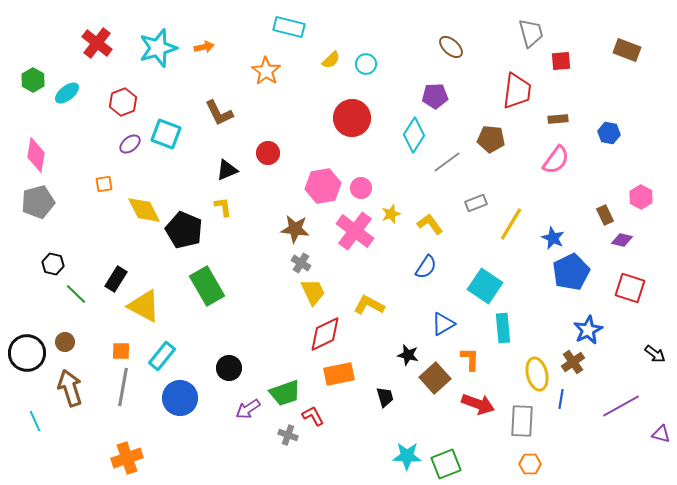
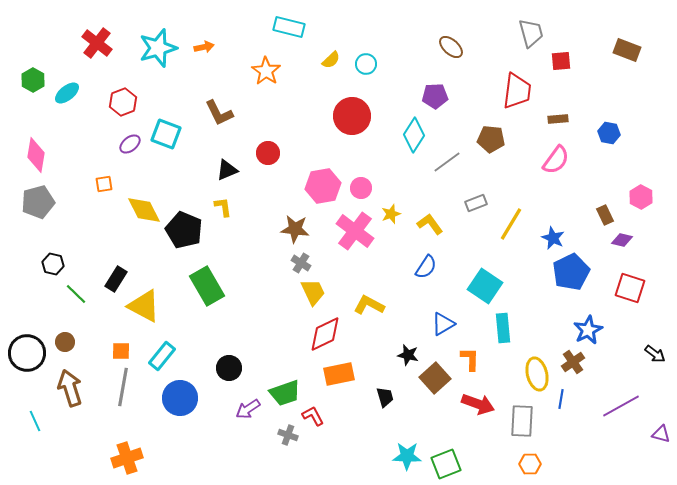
red circle at (352, 118): moved 2 px up
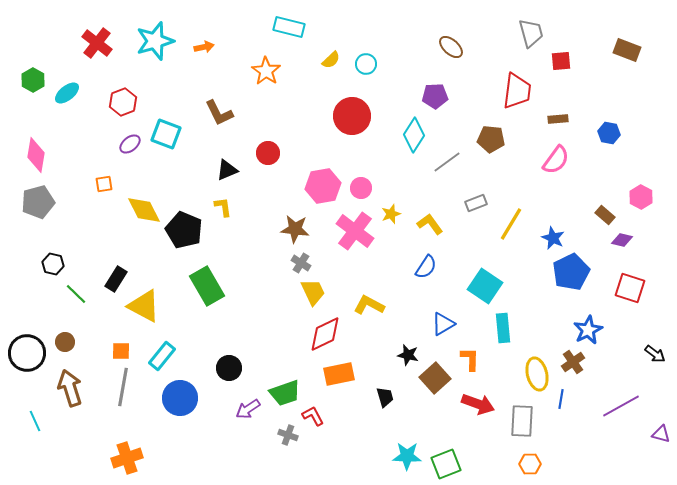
cyan star at (158, 48): moved 3 px left, 7 px up
brown rectangle at (605, 215): rotated 24 degrees counterclockwise
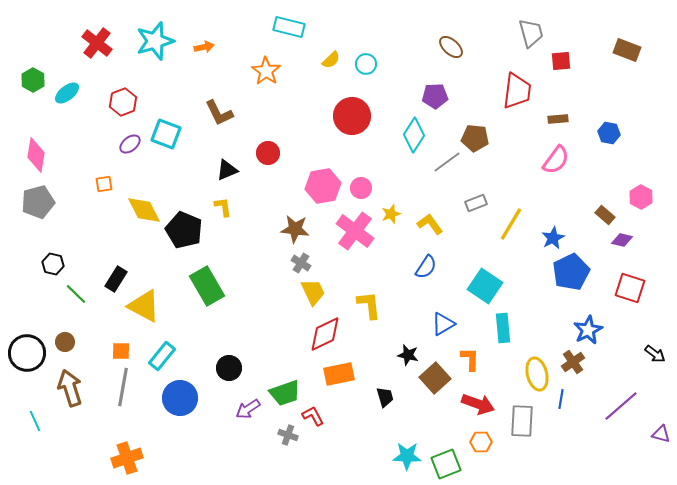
brown pentagon at (491, 139): moved 16 px left, 1 px up
blue star at (553, 238): rotated 20 degrees clockwise
yellow L-shape at (369, 305): rotated 56 degrees clockwise
purple line at (621, 406): rotated 12 degrees counterclockwise
orange hexagon at (530, 464): moved 49 px left, 22 px up
